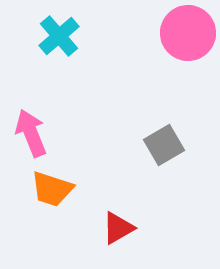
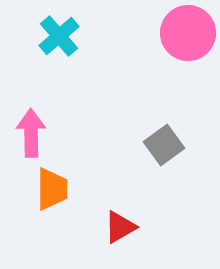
pink arrow: rotated 21 degrees clockwise
gray square: rotated 6 degrees counterclockwise
orange trapezoid: rotated 108 degrees counterclockwise
red triangle: moved 2 px right, 1 px up
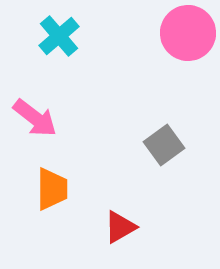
pink arrow: moved 4 px right, 15 px up; rotated 129 degrees clockwise
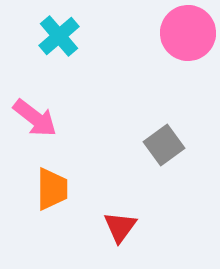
red triangle: rotated 24 degrees counterclockwise
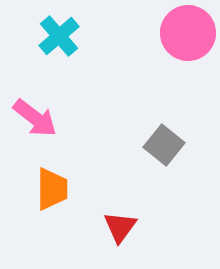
gray square: rotated 15 degrees counterclockwise
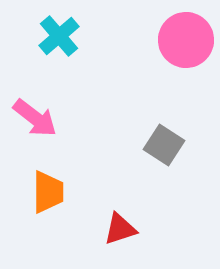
pink circle: moved 2 px left, 7 px down
gray square: rotated 6 degrees counterclockwise
orange trapezoid: moved 4 px left, 3 px down
red triangle: moved 2 px down; rotated 36 degrees clockwise
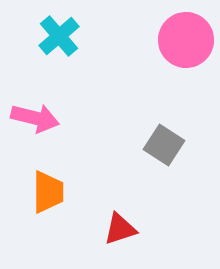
pink arrow: rotated 24 degrees counterclockwise
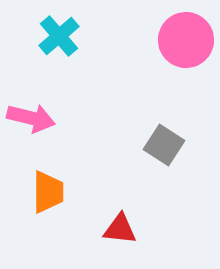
pink arrow: moved 4 px left
red triangle: rotated 24 degrees clockwise
